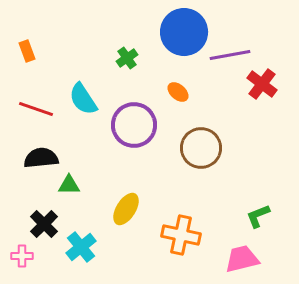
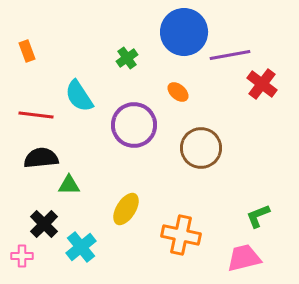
cyan semicircle: moved 4 px left, 3 px up
red line: moved 6 px down; rotated 12 degrees counterclockwise
pink trapezoid: moved 2 px right, 1 px up
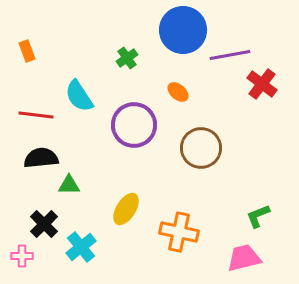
blue circle: moved 1 px left, 2 px up
orange cross: moved 2 px left, 3 px up
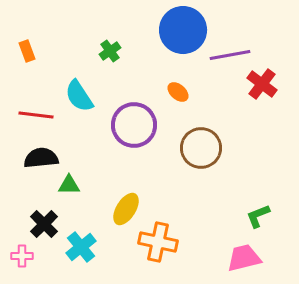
green cross: moved 17 px left, 7 px up
orange cross: moved 21 px left, 10 px down
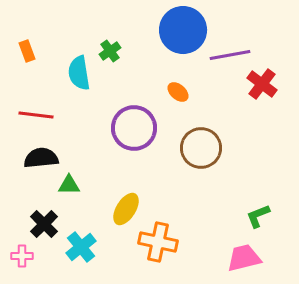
cyan semicircle: moved 23 px up; rotated 24 degrees clockwise
purple circle: moved 3 px down
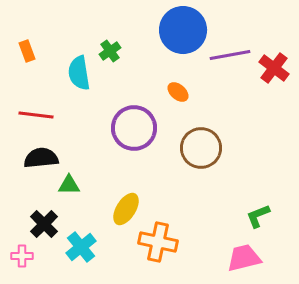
red cross: moved 12 px right, 16 px up
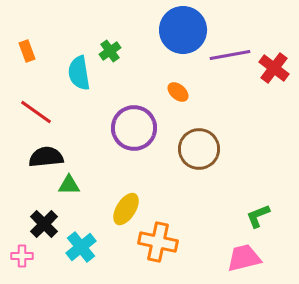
red line: moved 3 px up; rotated 28 degrees clockwise
brown circle: moved 2 px left, 1 px down
black semicircle: moved 5 px right, 1 px up
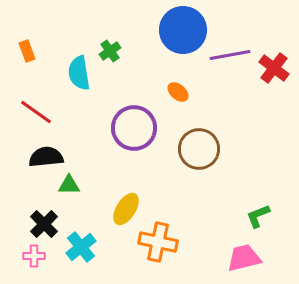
pink cross: moved 12 px right
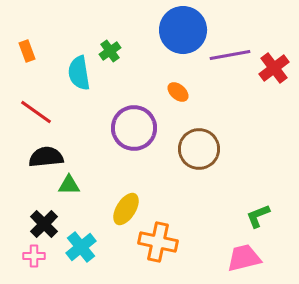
red cross: rotated 16 degrees clockwise
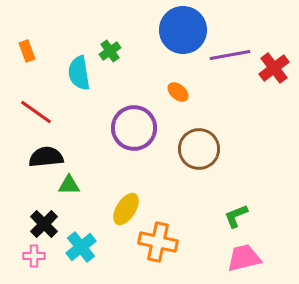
green L-shape: moved 22 px left
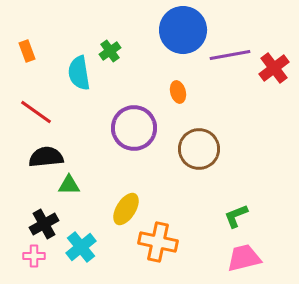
orange ellipse: rotated 35 degrees clockwise
black cross: rotated 16 degrees clockwise
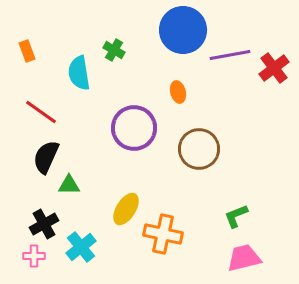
green cross: moved 4 px right, 1 px up; rotated 25 degrees counterclockwise
red line: moved 5 px right
black semicircle: rotated 60 degrees counterclockwise
orange cross: moved 5 px right, 8 px up
